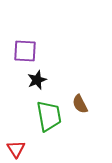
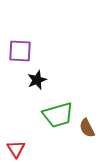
purple square: moved 5 px left
brown semicircle: moved 7 px right, 24 px down
green trapezoid: moved 9 px right, 1 px up; rotated 84 degrees clockwise
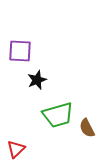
red triangle: rotated 18 degrees clockwise
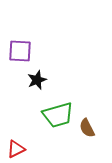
red triangle: rotated 18 degrees clockwise
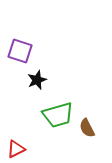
purple square: rotated 15 degrees clockwise
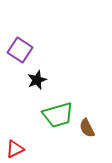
purple square: moved 1 px up; rotated 15 degrees clockwise
red triangle: moved 1 px left
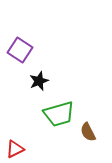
black star: moved 2 px right, 1 px down
green trapezoid: moved 1 px right, 1 px up
brown semicircle: moved 1 px right, 4 px down
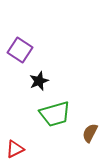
green trapezoid: moved 4 px left
brown semicircle: moved 2 px right, 1 px down; rotated 54 degrees clockwise
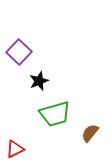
purple square: moved 1 px left, 2 px down; rotated 10 degrees clockwise
brown semicircle: rotated 12 degrees clockwise
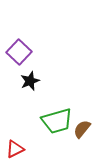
black star: moved 9 px left
green trapezoid: moved 2 px right, 7 px down
brown semicircle: moved 8 px left, 4 px up
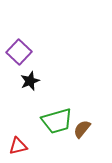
red triangle: moved 3 px right, 3 px up; rotated 12 degrees clockwise
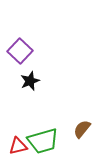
purple square: moved 1 px right, 1 px up
green trapezoid: moved 14 px left, 20 px down
